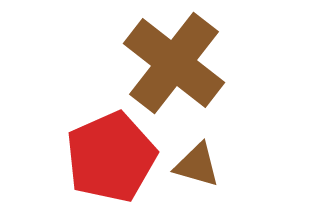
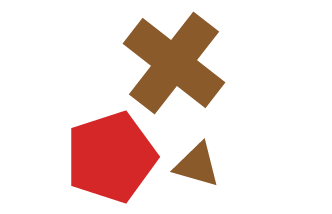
red pentagon: rotated 6 degrees clockwise
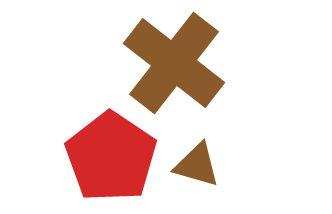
red pentagon: rotated 20 degrees counterclockwise
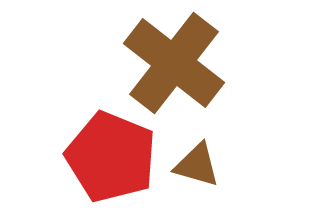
red pentagon: rotated 12 degrees counterclockwise
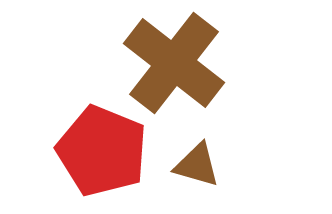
red pentagon: moved 9 px left, 6 px up
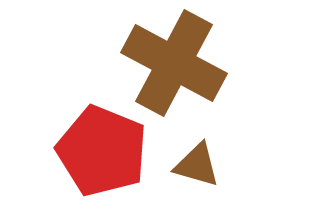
brown cross: rotated 10 degrees counterclockwise
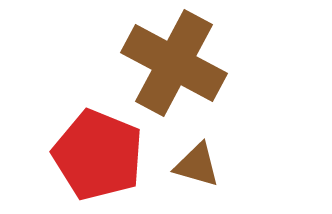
red pentagon: moved 4 px left, 4 px down
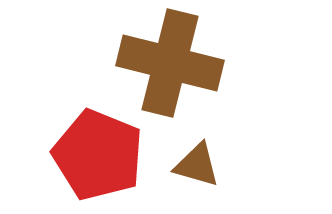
brown cross: moved 4 px left; rotated 14 degrees counterclockwise
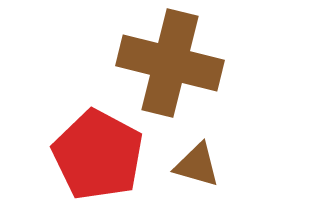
red pentagon: rotated 6 degrees clockwise
